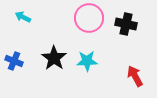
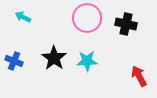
pink circle: moved 2 px left
red arrow: moved 4 px right
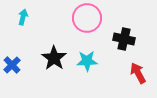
cyan arrow: rotated 77 degrees clockwise
black cross: moved 2 px left, 15 px down
blue cross: moved 2 px left, 4 px down; rotated 24 degrees clockwise
red arrow: moved 1 px left, 3 px up
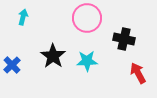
black star: moved 1 px left, 2 px up
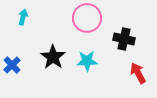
black star: moved 1 px down
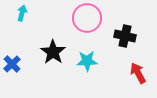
cyan arrow: moved 1 px left, 4 px up
black cross: moved 1 px right, 3 px up
black star: moved 5 px up
blue cross: moved 1 px up
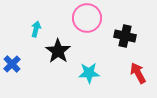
cyan arrow: moved 14 px right, 16 px down
black star: moved 5 px right, 1 px up
cyan star: moved 2 px right, 12 px down
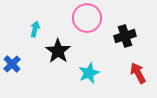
cyan arrow: moved 1 px left
black cross: rotated 30 degrees counterclockwise
cyan star: rotated 20 degrees counterclockwise
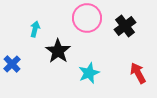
black cross: moved 10 px up; rotated 20 degrees counterclockwise
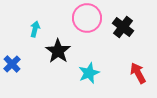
black cross: moved 2 px left, 1 px down; rotated 15 degrees counterclockwise
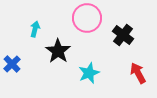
black cross: moved 8 px down
